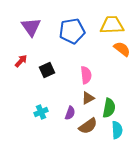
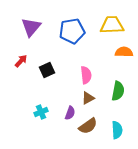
purple triangle: rotated 15 degrees clockwise
orange semicircle: moved 2 px right, 3 px down; rotated 36 degrees counterclockwise
green semicircle: moved 9 px right, 17 px up
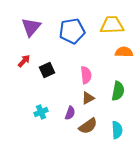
red arrow: moved 3 px right
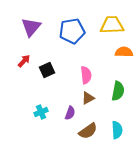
brown semicircle: moved 5 px down
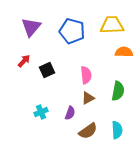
blue pentagon: rotated 25 degrees clockwise
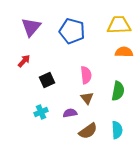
yellow trapezoid: moved 7 px right
black square: moved 10 px down
brown triangle: moved 1 px left; rotated 40 degrees counterclockwise
purple semicircle: rotated 120 degrees counterclockwise
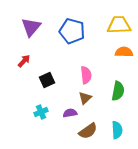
brown triangle: moved 2 px left; rotated 24 degrees clockwise
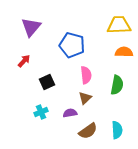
blue pentagon: moved 14 px down
black square: moved 2 px down
green semicircle: moved 1 px left, 6 px up
